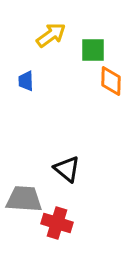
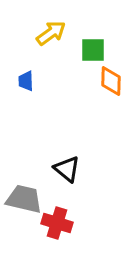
yellow arrow: moved 2 px up
gray trapezoid: rotated 9 degrees clockwise
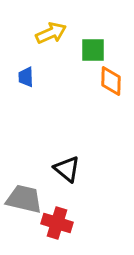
yellow arrow: rotated 12 degrees clockwise
blue trapezoid: moved 4 px up
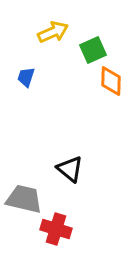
yellow arrow: moved 2 px right, 1 px up
green square: rotated 24 degrees counterclockwise
blue trapezoid: rotated 20 degrees clockwise
black triangle: moved 3 px right
red cross: moved 1 px left, 6 px down
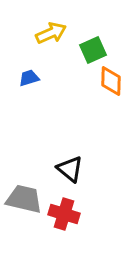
yellow arrow: moved 2 px left, 1 px down
blue trapezoid: moved 3 px right, 1 px down; rotated 55 degrees clockwise
red cross: moved 8 px right, 15 px up
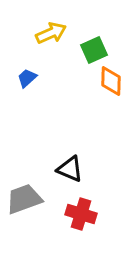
green square: moved 1 px right
blue trapezoid: moved 2 px left; rotated 25 degrees counterclockwise
black triangle: rotated 16 degrees counterclockwise
gray trapezoid: rotated 33 degrees counterclockwise
red cross: moved 17 px right
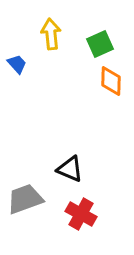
yellow arrow: moved 1 px down; rotated 72 degrees counterclockwise
green square: moved 6 px right, 6 px up
blue trapezoid: moved 10 px left, 14 px up; rotated 90 degrees clockwise
gray trapezoid: moved 1 px right
red cross: rotated 12 degrees clockwise
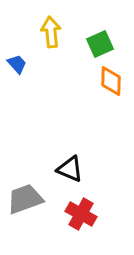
yellow arrow: moved 2 px up
